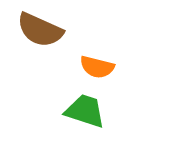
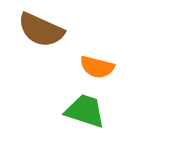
brown semicircle: moved 1 px right
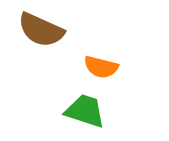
orange semicircle: moved 4 px right
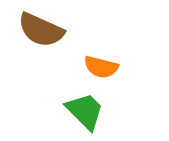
green trapezoid: rotated 27 degrees clockwise
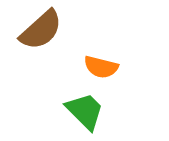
brown semicircle: rotated 66 degrees counterclockwise
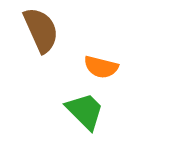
brown semicircle: rotated 72 degrees counterclockwise
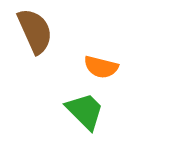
brown semicircle: moved 6 px left, 1 px down
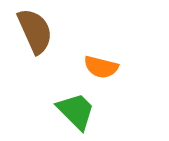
green trapezoid: moved 9 px left
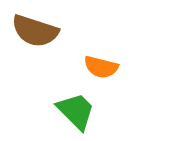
brown semicircle: rotated 132 degrees clockwise
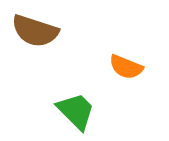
orange semicircle: moved 25 px right; rotated 8 degrees clockwise
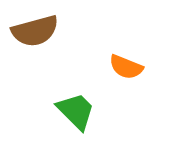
brown semicircle: rotated 33 degrees counterclockwise
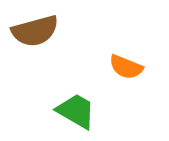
green trapezoid: rotated 15 degrees counterclockwise
